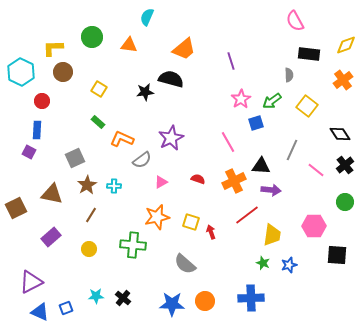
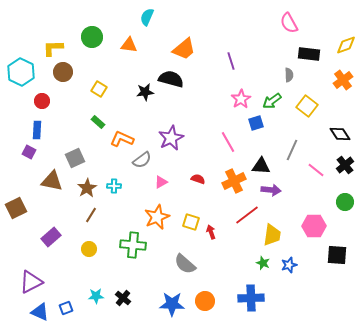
pink semicircle at (295, 21): moved 6 px left, 2 px down
brown star at (87, 185): moved 3 px down
brown triangle at (52, 194): moved 13 px up
orange star at (157, 217): rotated 10 degrees counterclockwise
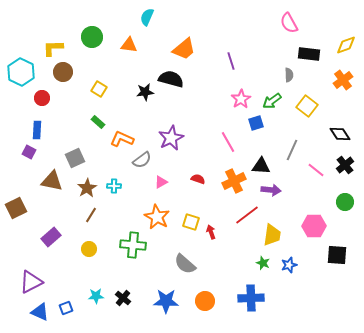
red circle at (42, 101): moved 3 px up
orange star at (157, 217): rotated 20 degrees counterclockwise
blue star at (172, 304): moved 6 px left, 3 px up
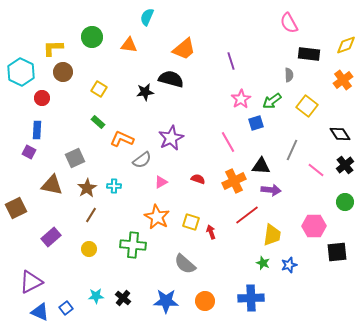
brown triangle at (52, 181): moved 4 px down
black square at (337, 255): moved 3 px up; rotated 10 degrees counterclockwise
blue square at (66, 308): rotated 16 degrees counterclockwise
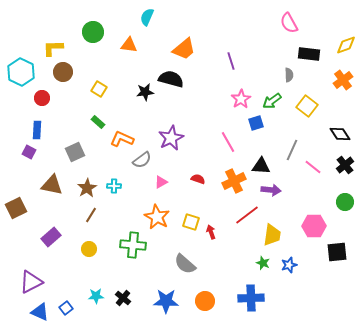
green circle at (92, 37): moved 1 px right, 5 px up
gray square at (75, 158): moved 6 px up
pink line at (316, 170): moved 3 px left, 3 px up
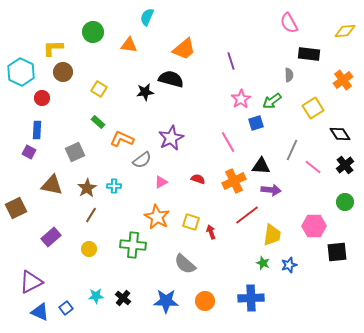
yellow diamond at (346, 45): moved 1 px left, 14 px up; rotated 15 degrees clockwise
yellow square at (307, 106): moved 6 px right, 2 px down; rotated 20 degrees clockwise
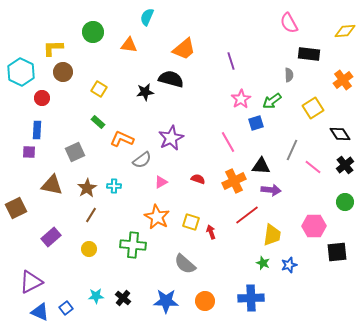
purple square at (29, 152): rotated 24 degrees counterclockwise
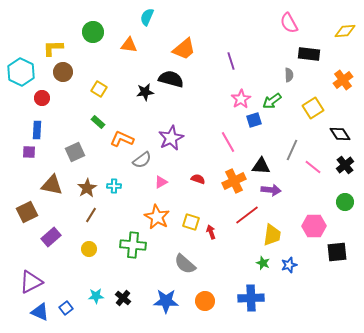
blue square at (256, 123): moved 2 px left, 3 px up
brown square at (16, 208): moved 11 px right, 4 px down
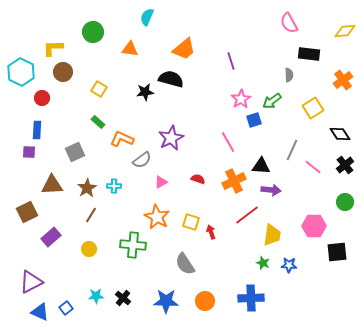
orange triangle at (129, 45): moved 1 px right, 4 px down
brown triangle at (52, 185): rotated 15 degrees counterclockwise
gray semicircle at (185, 264): rotated 15 degrees clockwise
blue star at (289, 265): rotated 21 degrees clockwise
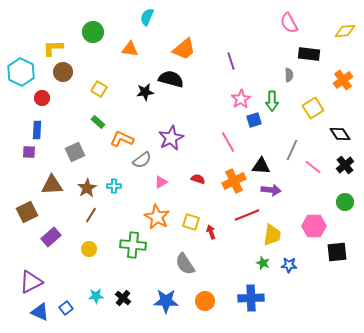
green arrow at (272, 101): rotated 54 degrees counterclockwise
red line at (247, 215): rotated 15 degrees clockwise
